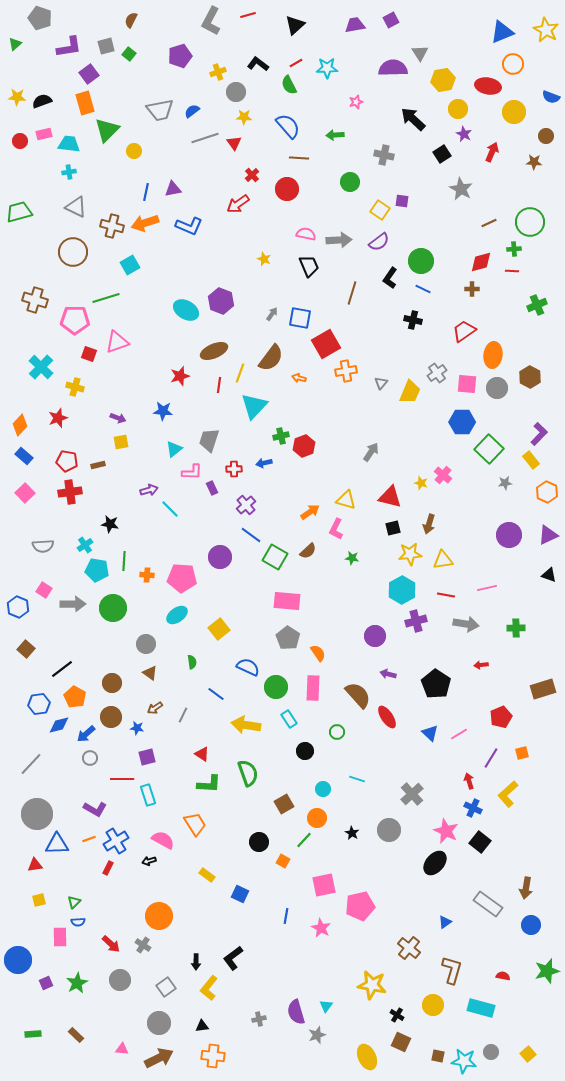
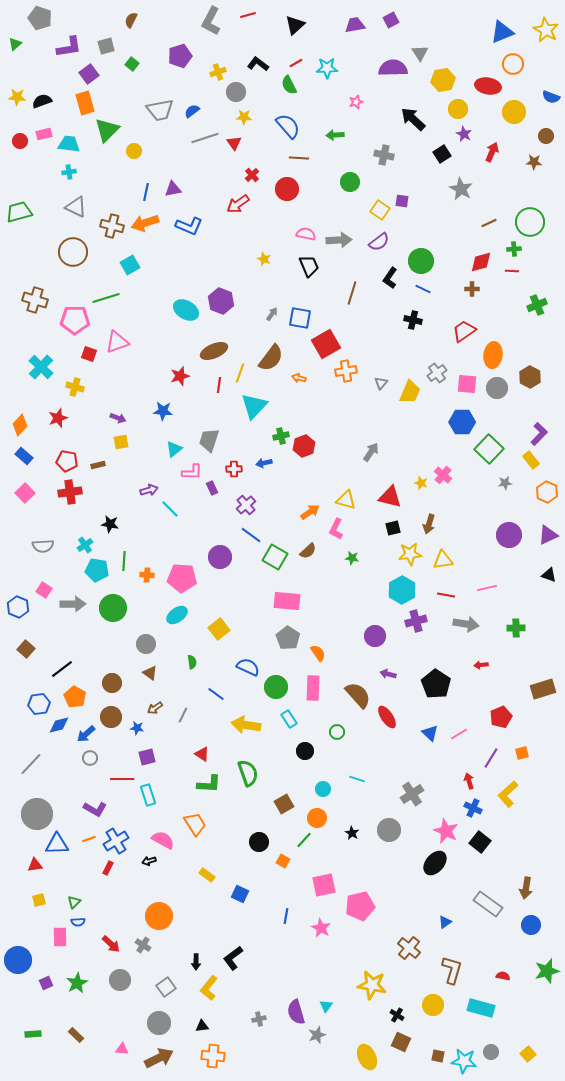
green square at (129, 54): moved 3 px right, 10 px down
gray cross at (412, 794): rotated 10 degrees clockwise
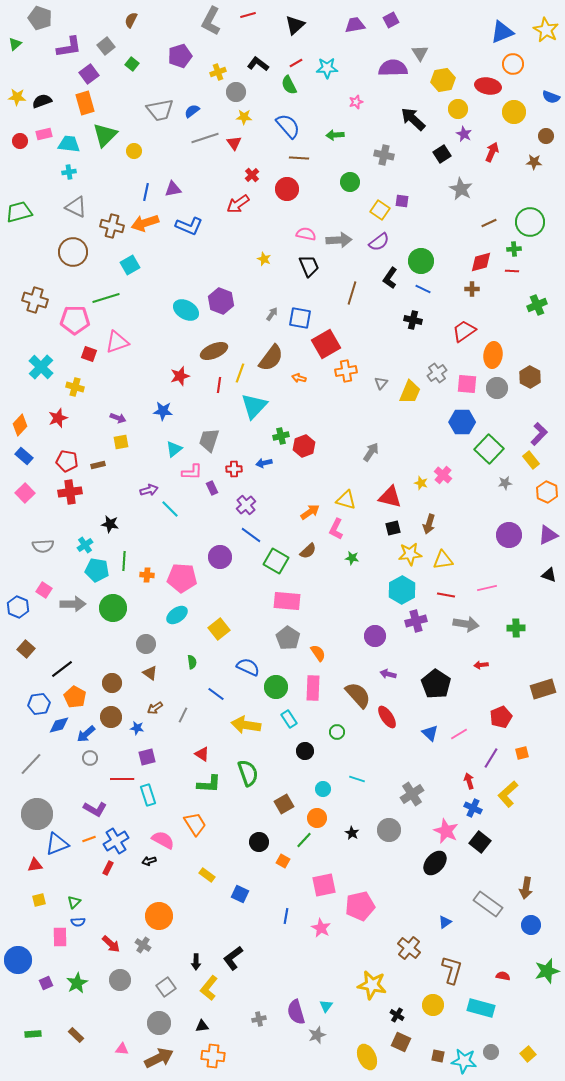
gray square at (106, 46): rotated 24 degrees counterclockwise
green triangle at (107, 130): moved 2 px left, 5 px down
green square at (275, 557): moved 1 px right, 4 px down
blue triangle at (57, 844): rotated 20 degrees counterclockwise
